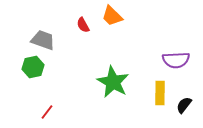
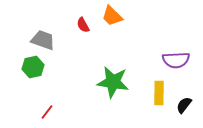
green star: rotated 20 degrees counterclockwise
yellow rectangle: moved 1 px left
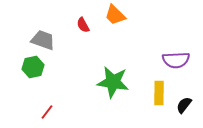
orange trapezoid: moved 3 px right, 1 px up
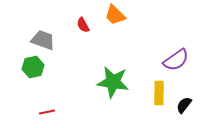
purple semicircle: rotated 32 degrees counterclockwise
red line: rotated 42 degrees clockwise
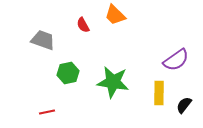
green hexagon: moved 35 px right, 6 px down
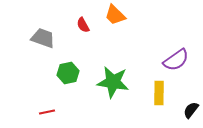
gray trapezoid: moved 2 px up
black semicircle: moved 7 px right, 5 px down
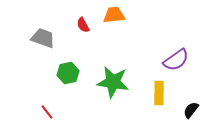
orange trapezoid: moved 1 px left; rotated 130 degrees clockwise
red line: rotated 63 degrees clockwise
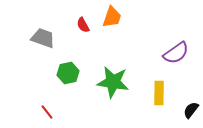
orange trapezoid: moved 2 px left, 2 px down; rotated 115 degrees clockwise
purple semicircle: moved 7 px up
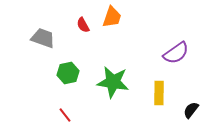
red line: moved 18 px right, 3 px down
